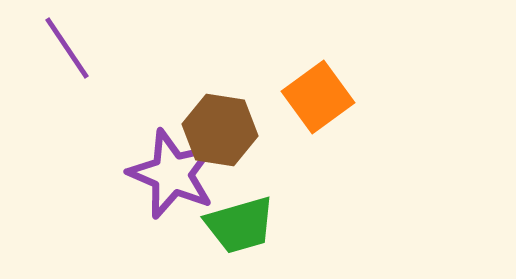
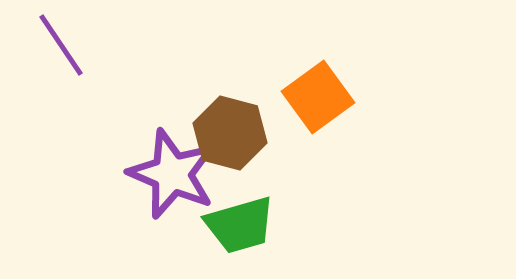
purple line: moved 6 px left, 3 px up
brown hexagon: moved 10 px right, 3 px down; rotated 6 degrees clockwise
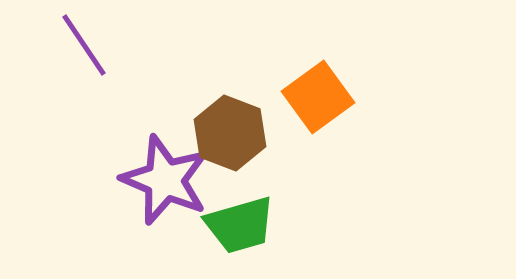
purple line: moved 23 px right
brown hexagon: rotated 6 degrees clockwise
purple star: moved 7 px left, 6 px down
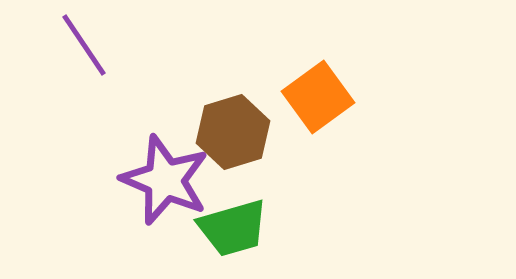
brown hexagon: moved 3 px right, 1 px up; rotated 22 degrees clockwise
green trapezoid: moved 7 px left, 3 px down
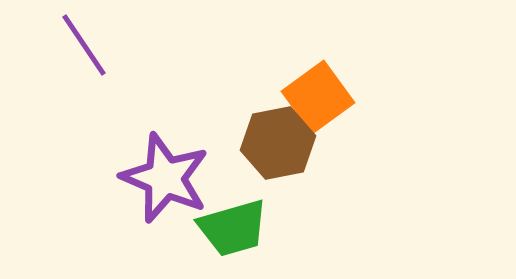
brown hexagon: moved 45 px right, 11 px down; rotated 6 degrees clockwise
purple star: moved 2 px up
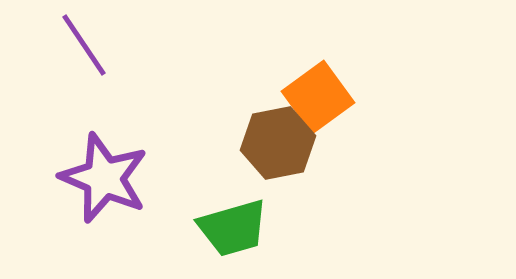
purple star: moved 61 px left
